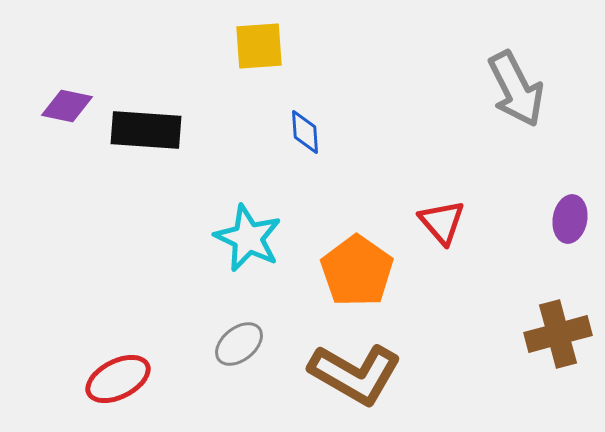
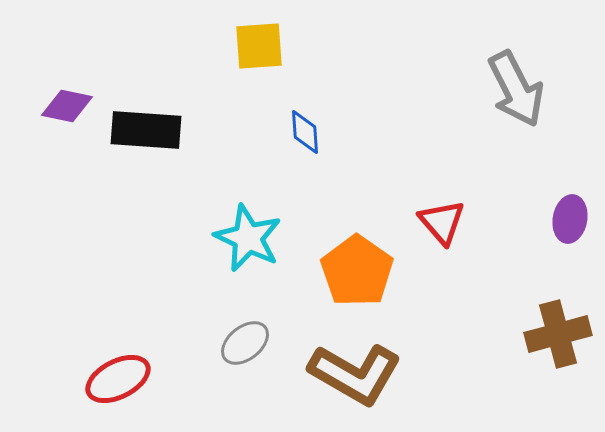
gray ellipse: moved 6 px right, 1 px up
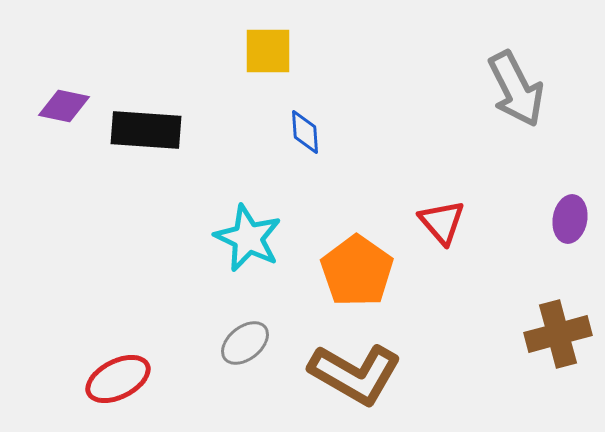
yellow square: moved 9 px right, 5 px down; rotated 4 degrees clockwise
purple diamond: moved 3 px left
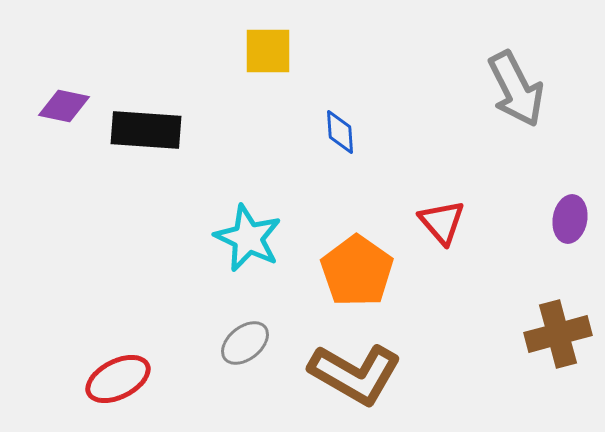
blue diamond: moved 35 px right
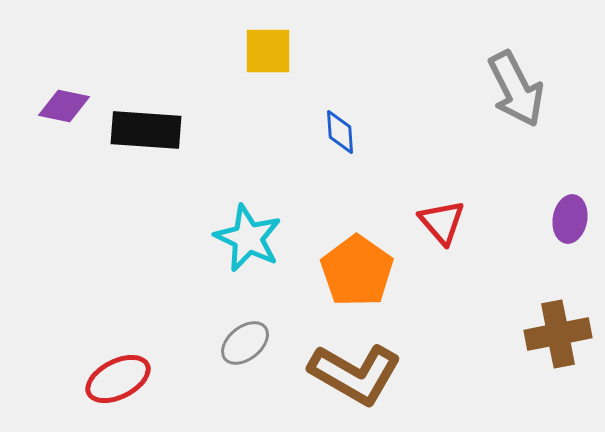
brown cross: rotated 4 degrees clockwise
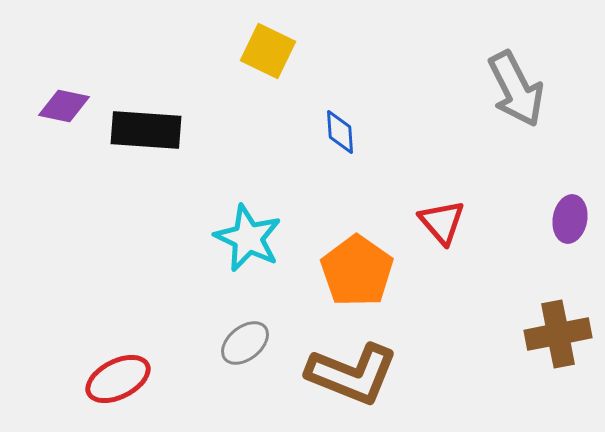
yellow square: rotated 26 degrees clockwise
brown L-shape: moved 3 px left; rotated 8 degrees counterclockwise
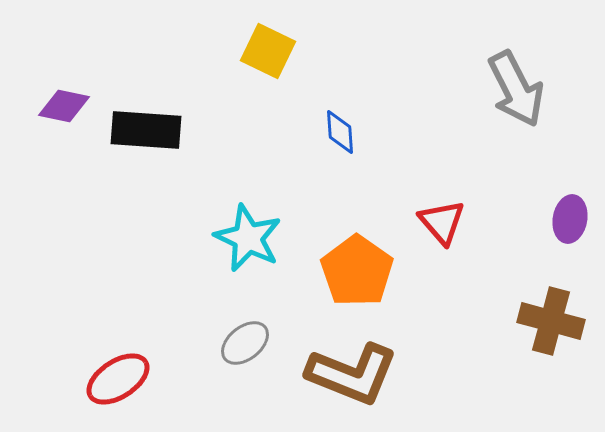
brown cross: moved 7 px left, 13 px up; rotated 26 degrees clockwise
red ellipse: rotated 6 degrees counterclockwise
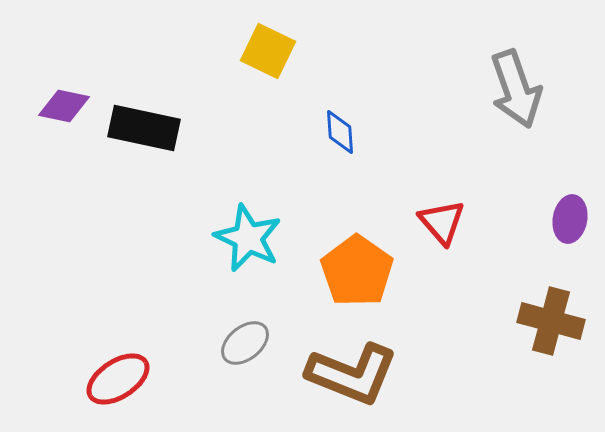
gray arrow: rotated 8 degrees clockwise
black rectangle: moved 2 px left, 2 px up; rotated 8 degrees clockwise
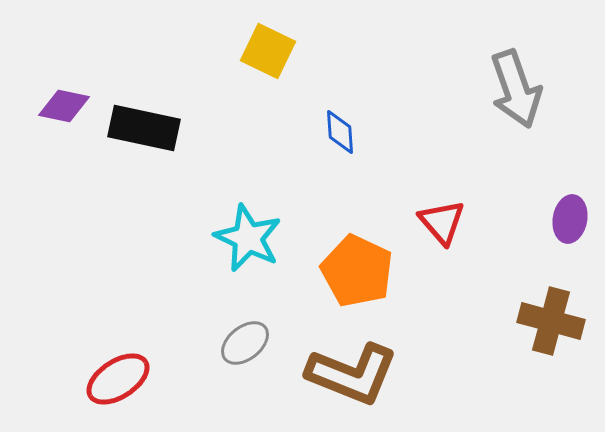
orange pentagon: rotated 10 degrees counterclockwise
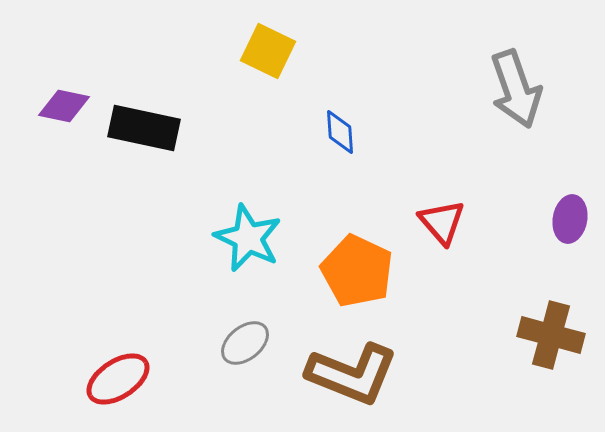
brown cross: moved 14 px down
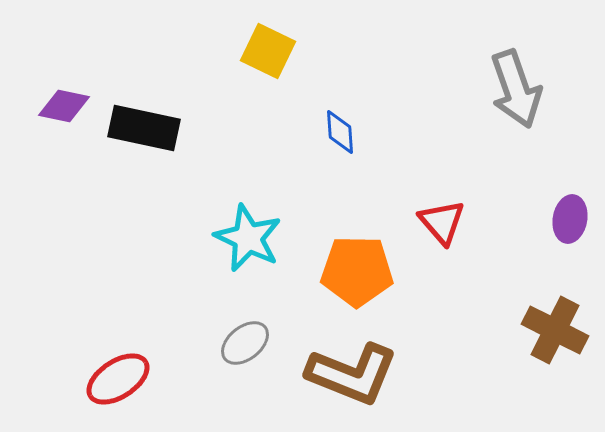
orange pentagon: rotated 24 degrees counterclockwise
brown cross: moved 4 px right, 5 px up; rotated 12 degrees clockwise
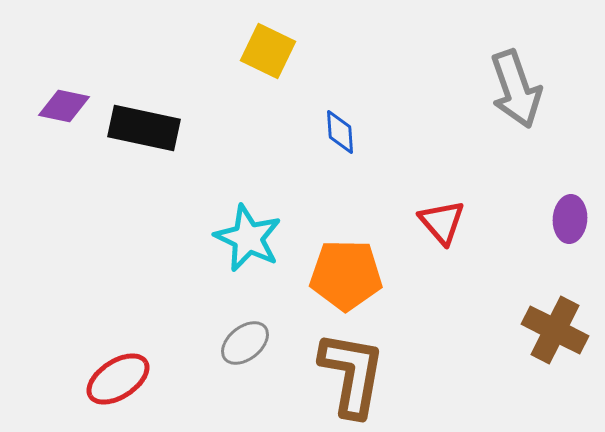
purple ellipse: rotated 6 degrees counterclockwise
orange pentagon: moved 11 px left, 4 px down
brown L-shape: rotated 102 degrees counterclockwise
